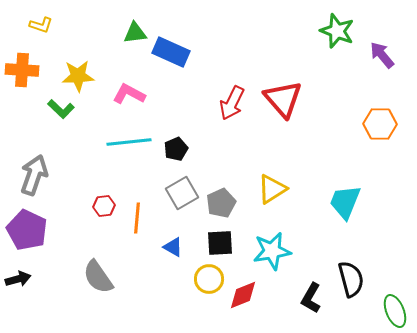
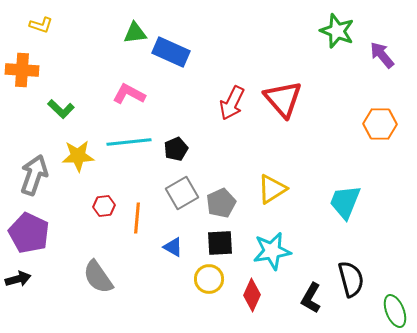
yellow star: moved 80 px down
purple pentagon: moved 2 px right, 3 px down
red diamond: moved 9 px right; rotated 44 degrees counterclockwise
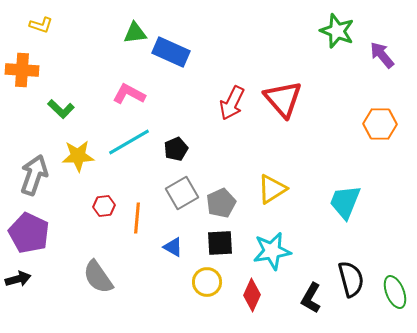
cyan line: rotated 24 degrees counterclockwise
yellow circle: moved 2 px left, 3 px down
green ellipse: moved 19 px up
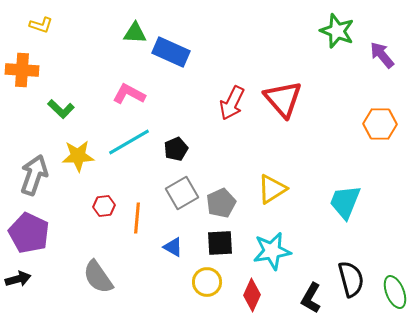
green triangle: rotated 10 degrees clockwise
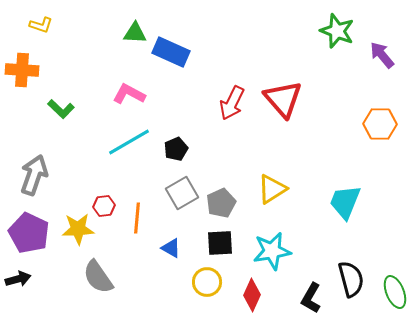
yellow star: moved 73 px down
blue triangle: moved 2 px left, 1 px down
